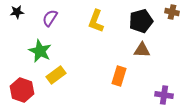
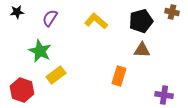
yellow L-shape: rotated 110 degrees clockwise
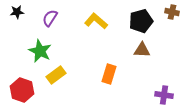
orange rectangle: moved 10 px left, 2 px up
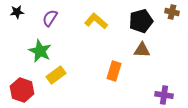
orange rectangle: moved 5 px right, 3 px up
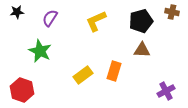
yellow L-shape: rotated 65 degrees counterclockwise
yellow rectangle: moved 27 px right
purple cross: moved 2 px right, 4 px up; rotated 36 degrees counterclockwise
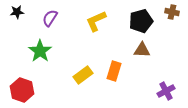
green star: rotated 10 degrees clockwise
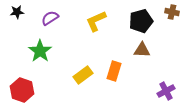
purple semicircle: rotated 24 degrees clockwise
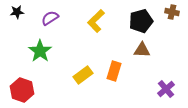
yellow L-shape: rotated 20 degrees counterclockwise
purple cross: moved 2 px up; rotated 12 degrees counterclockwise
